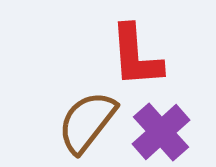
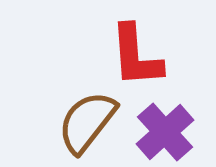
purple cross: moved 4 px right
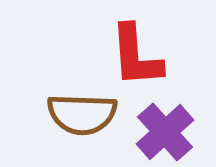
brown semicircle: moved 5 px left, 8 px up; rotated 126 degrees counterclockwise
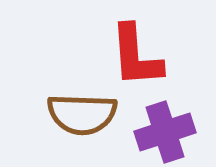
purple cross: rotated 24 degrees clockwise
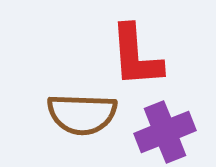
purple cross: rotated 4 degrees counterclockwise
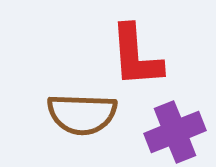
purple cross: moved 10 px right
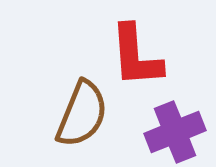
brown semicircle: rotated 70 degrees counterclockwise
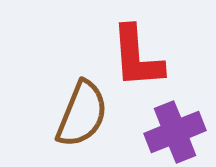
red L-shape: moved 1 px right, 1 px down
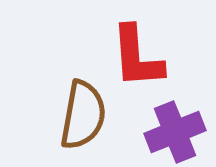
brown semicircle: moved 1 px right, 1 px down; rotated 12 degrees counterclockwise
